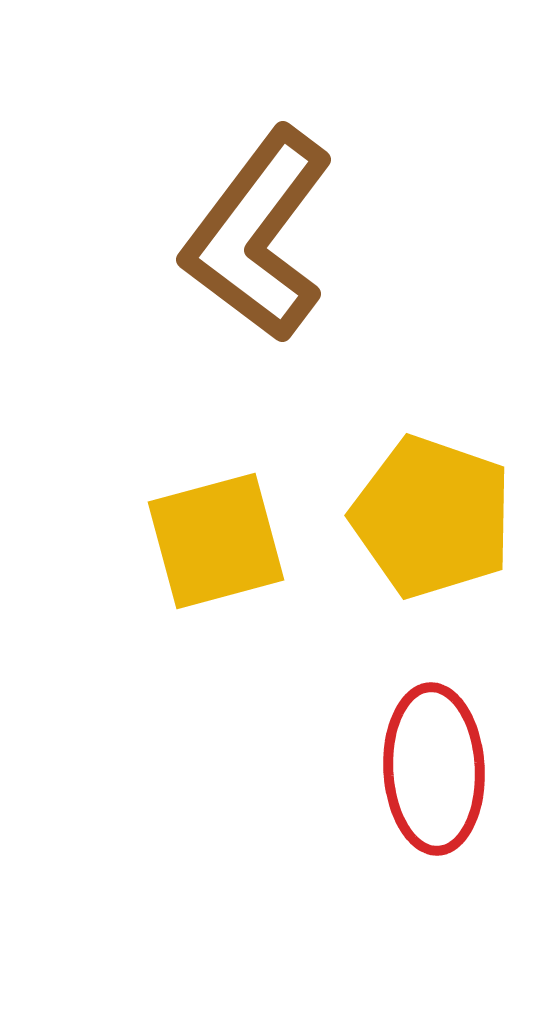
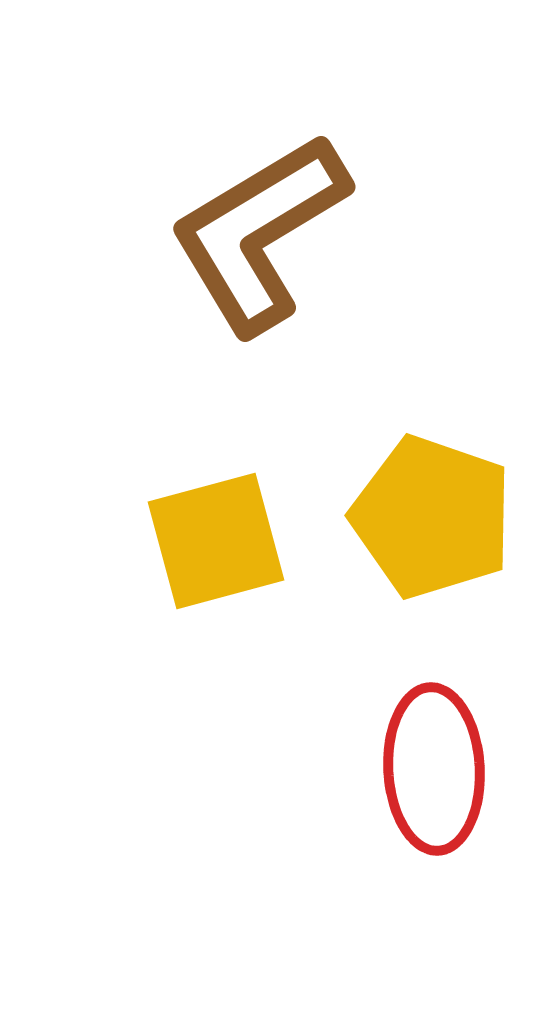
brown L-shape: moved 1 px right, 2 px up; rotated 22 degrees clockwise
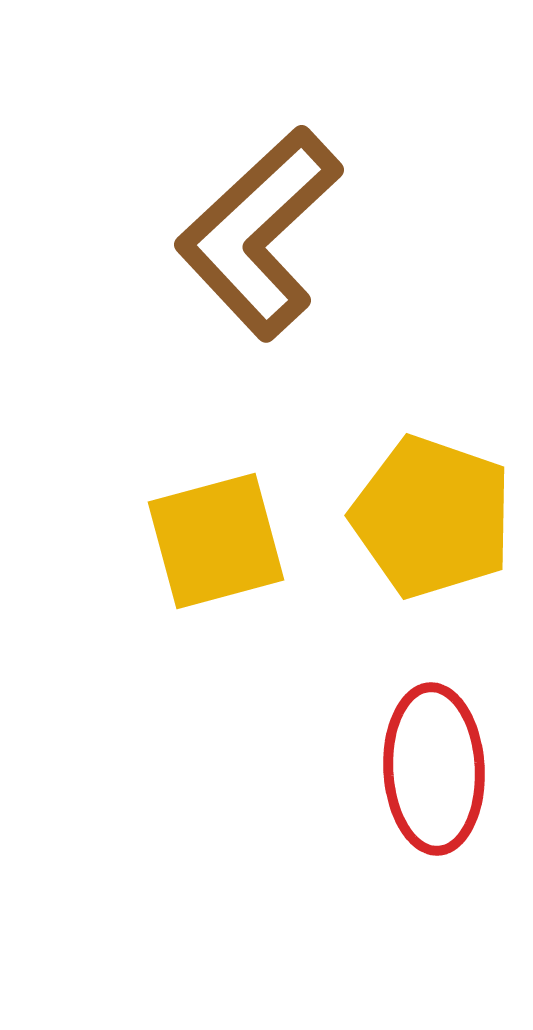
brown L-shape: rotated 12 degrees counterclockwise
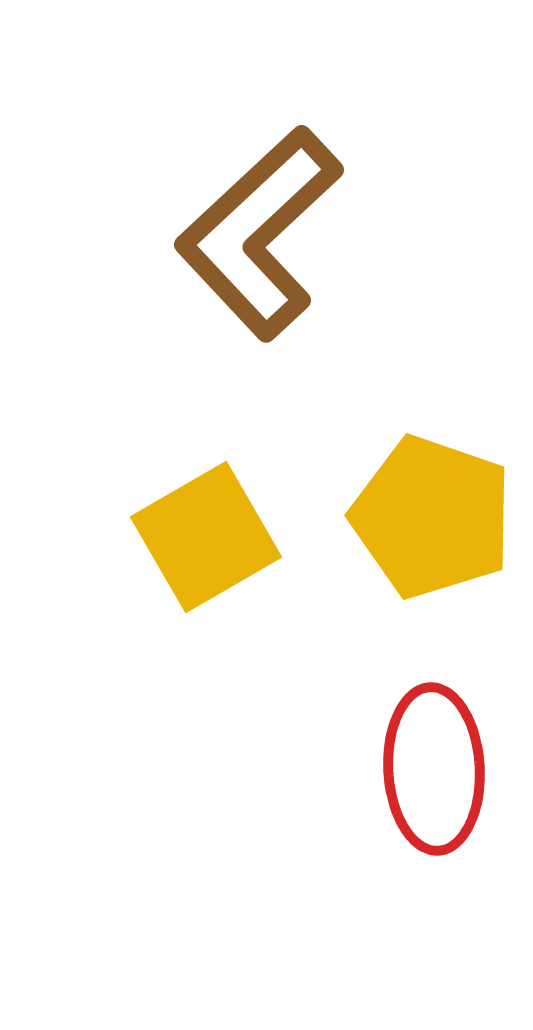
yellow square: moved 10 px left, 4 px up; rotated 15 degrees counterclockwise
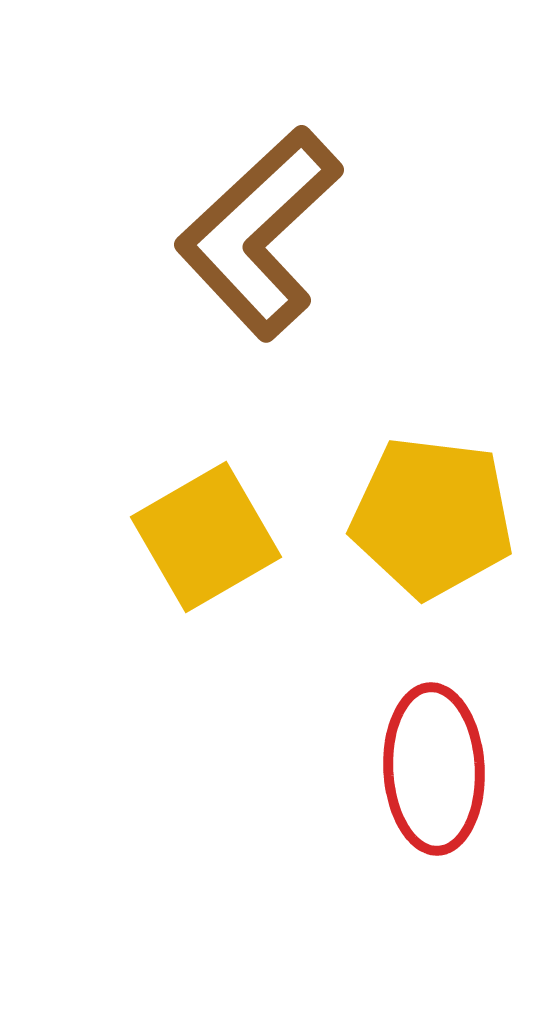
yellow pentagon: rotated 12 degrees counterclockwise
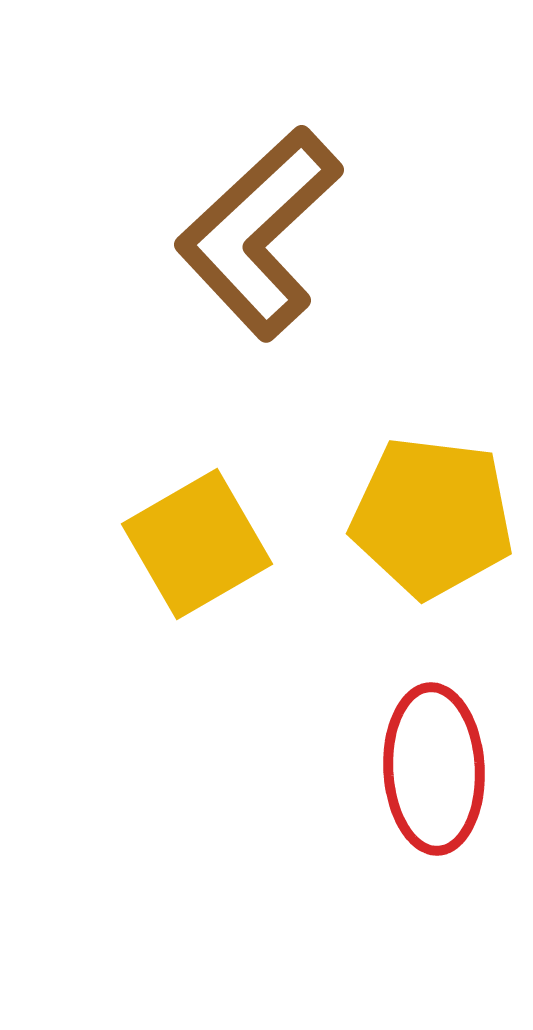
yellow square: moved 9 px left, 7 px down
